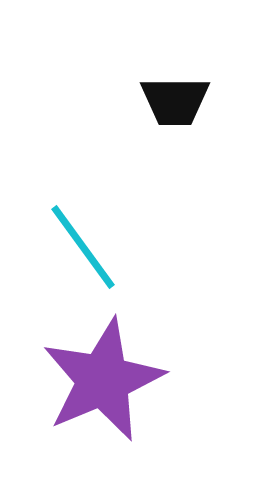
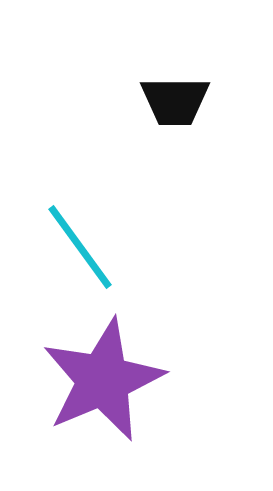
cyan line: moved 3 px left
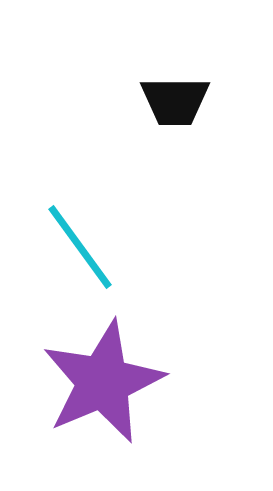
purple star: moved 2 px down
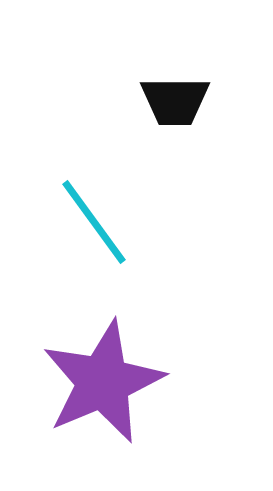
cyan line: moved 14 px right, 25 px up
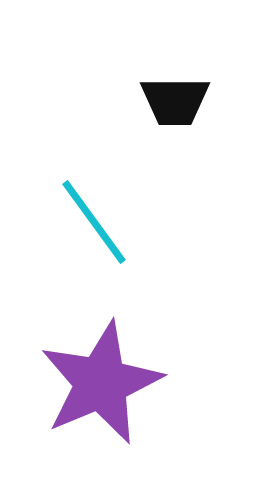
purple star: moved 2 px left, 1 px down
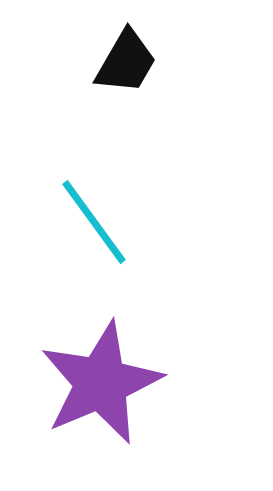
black trapezoid: moved 49 px left, 39 px up; rotated 60 degrees counterclockwise
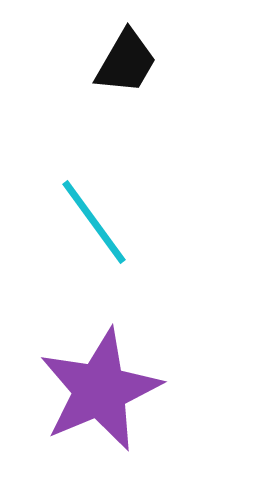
purple star: moved 1 px left, 7 px down
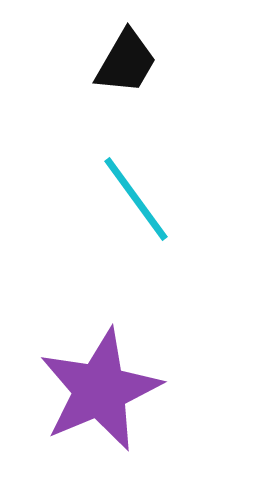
cyan line: moved 42 px right, 23 px up
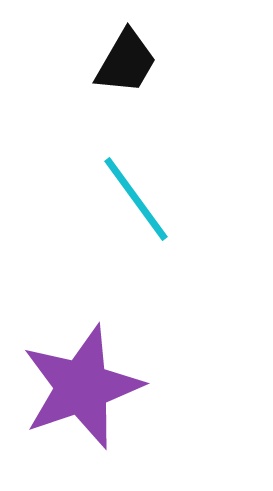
purple star: moved 18 px left, 3 px up; rotated 4 degrees clockwise
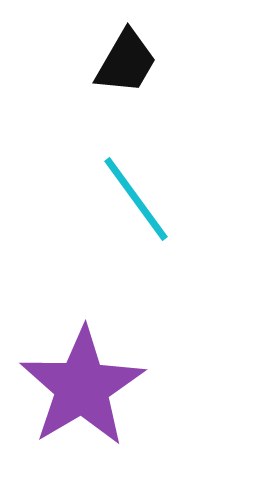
purple star: rotated 12 degrees counterclockwise
